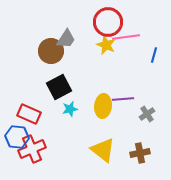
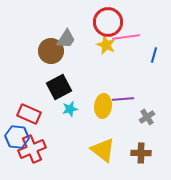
gray cross: moved 3 px down
brown cross: moved 1 px right; rotated 12 degrees clockwise
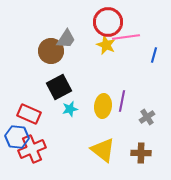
purple line: moved 1 px left, 2 px down; rotated 75 degrees counterclockwise
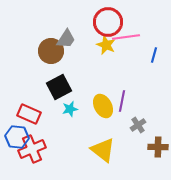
yellow ellipse: rotated 35 degrees counterclockwise
gray cross: moved 9 px left, 8 px down
brown cross: moved 17 px right, 6 px up
